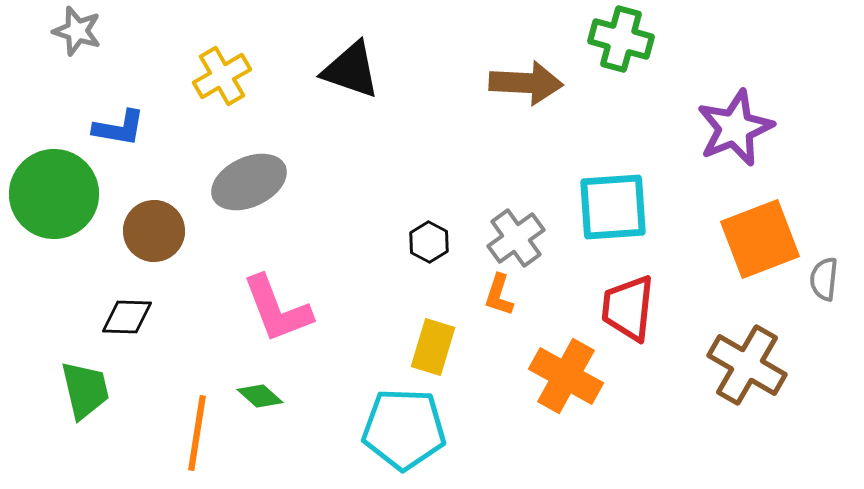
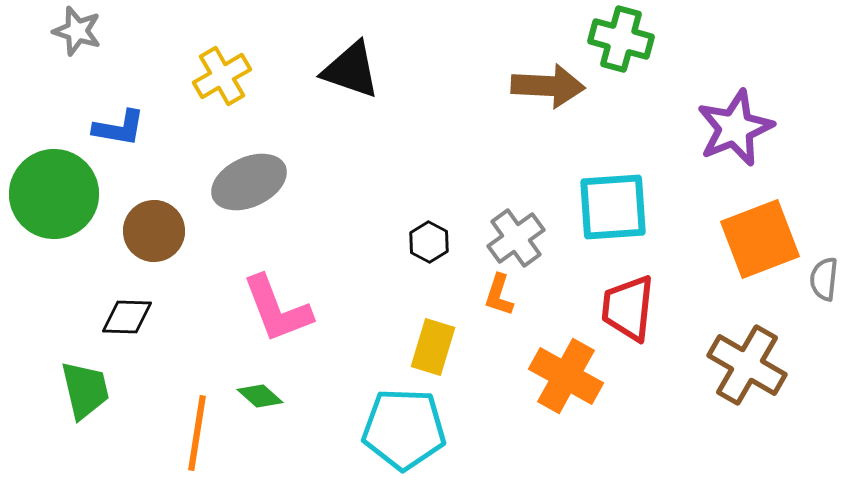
brown arrow: moved 22 px right, 3 px down
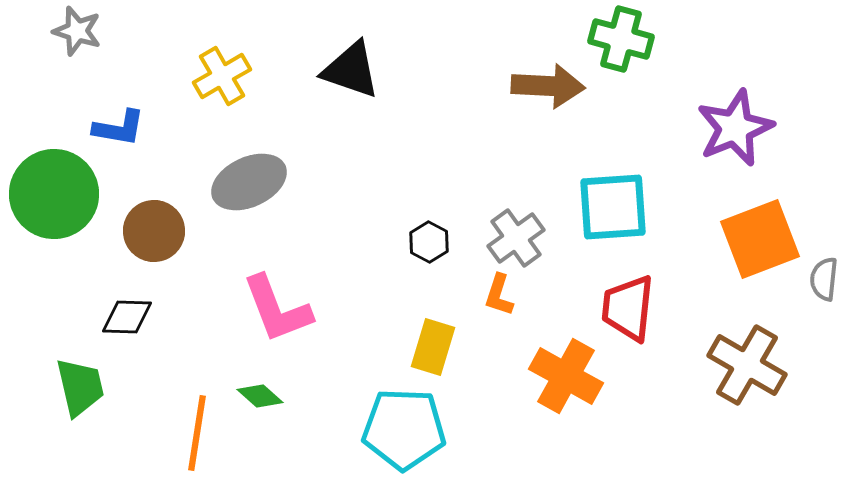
green trapezoid: moved 5 px left, 3 px up
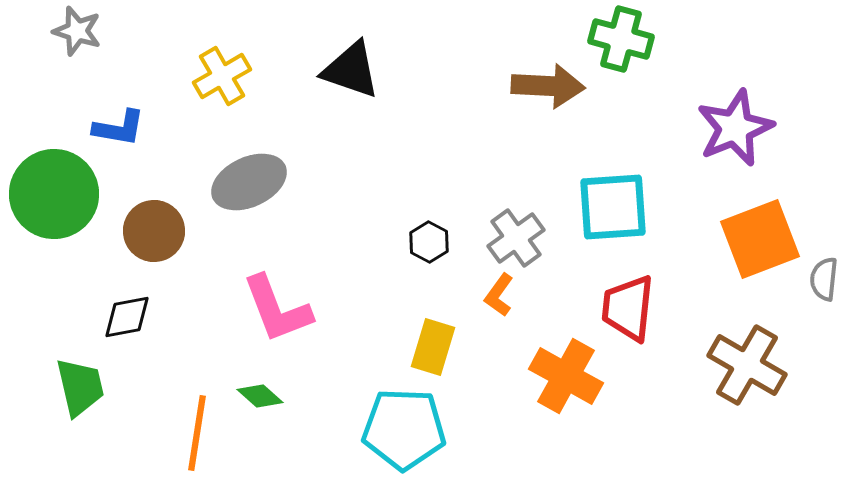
orange L-shape: rotated 18 degrees clockwise
black diamond: rotated 12 degrees counterclockwise
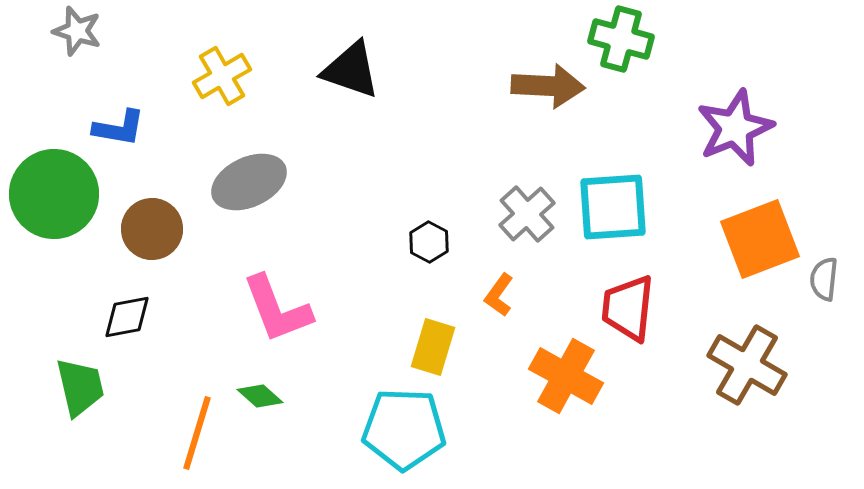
brown circle: moved 2 px left, 2 px up
gray cross: moved 11 px right, 24 px up; rotated 6 degrees counterclockwise
orange line: rotated 8 degrees clockwise
